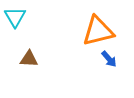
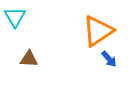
orange triangle: rotated 20 degrees counterclockwise
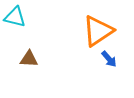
cyan triangle: rotated 45 degrees counterclockwise
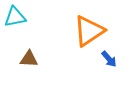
cyan triangle: rotated 25 degrees counterclockwise
orange triangle: moved 9 px left
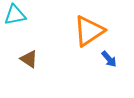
cyan triangle: moved 2 px up
brown triangle: rotated 30 degrees clockwise
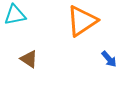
orange triangle: moved 7 px left, 10 px up
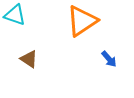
cyan triangle: rotated 30 degrees clockwise
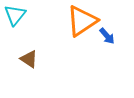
cyan triangle: rotated 50 degrees clockwise
blue arrow: moved 2 px left, 23 px up
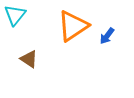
orange triangle: moved 9 px left, 5 px down
blue arrow: rotated 78 degrees clockwise
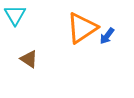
cyan triangle: rotated 10 degrees counterclockwise
orange triangle: moved 9 px right, 2 px down
